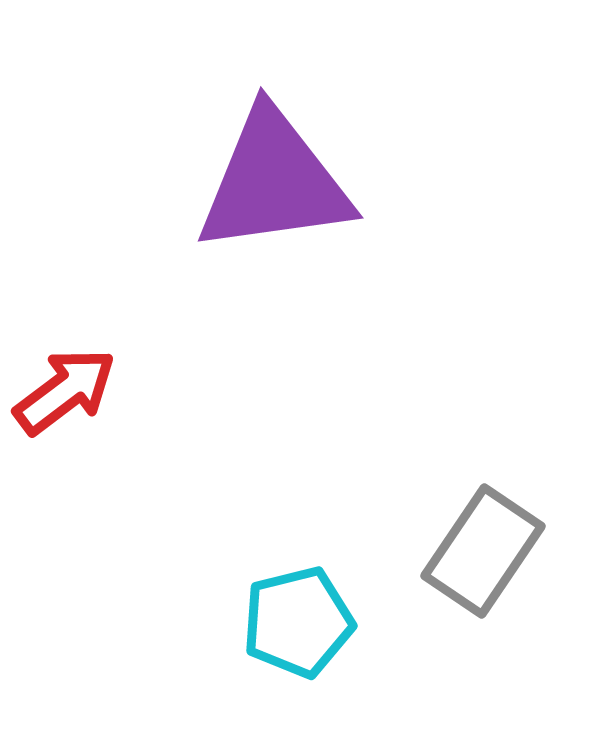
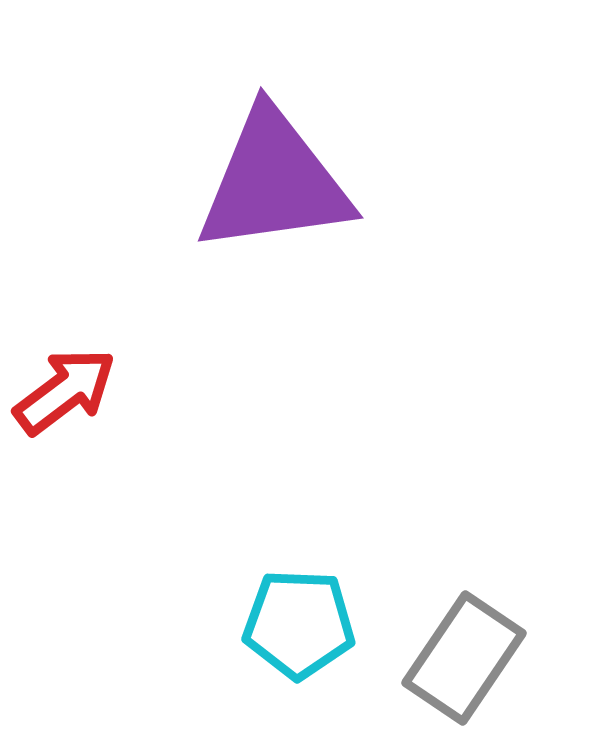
gray rectangle: moved 19 px left, 107 px down
cyan pentagon: moved 1 px right, 2 px down; rotated 16 degrees clockwise
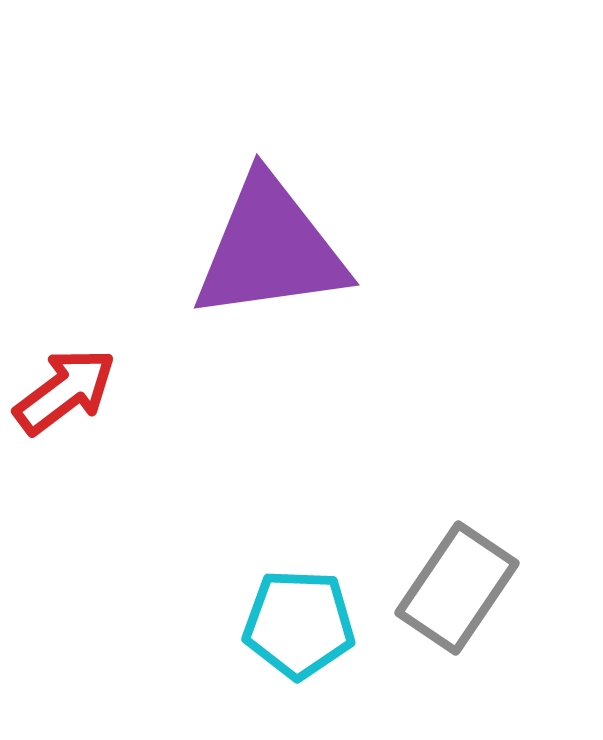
purple triangle: moved 4 px left, 67 px down
gray rectangle: moved 7 px left, 70 px up
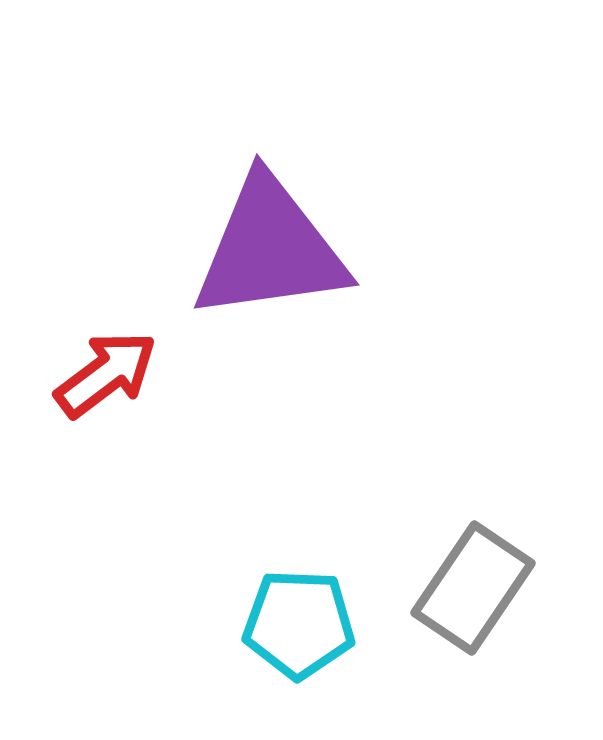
red arrow: moved 41 px right, 17 px up
gray rectangle: moved 16 px right
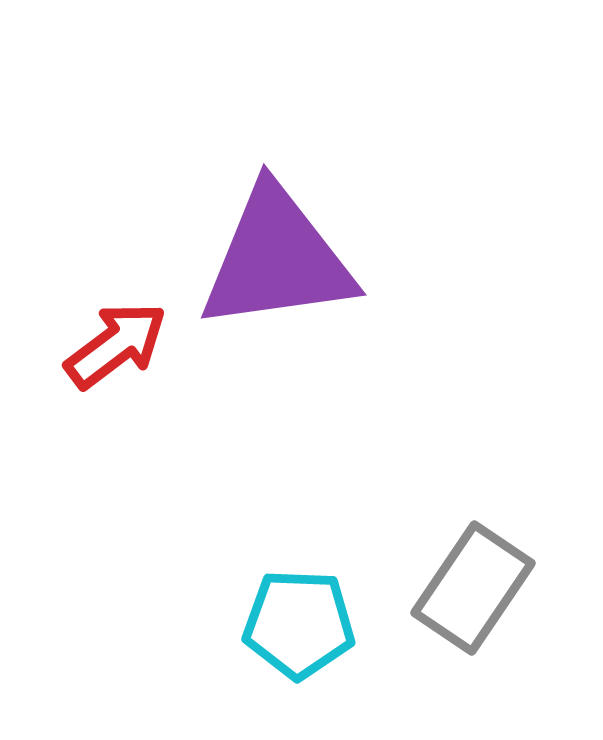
purple triangle: moved 7 px right, 10 px down
red arrow: moved 10 px right, 29 px up
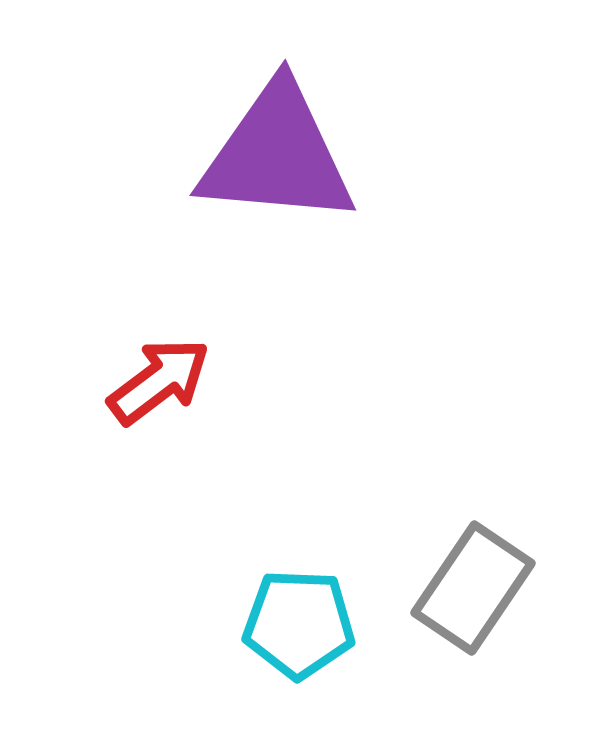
purple triangle: moved 104 px up; rotated 13 degrees clockwise
red arrow: moved 43 px right, 36 px down
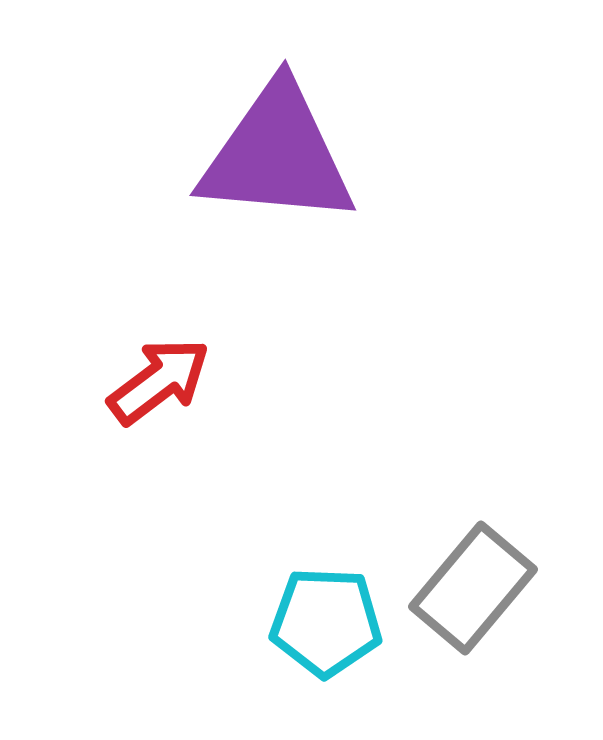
gray rectangle: rotated 6 degrees clockwise
cyan pentagon: moved 27 px right, 2 px up
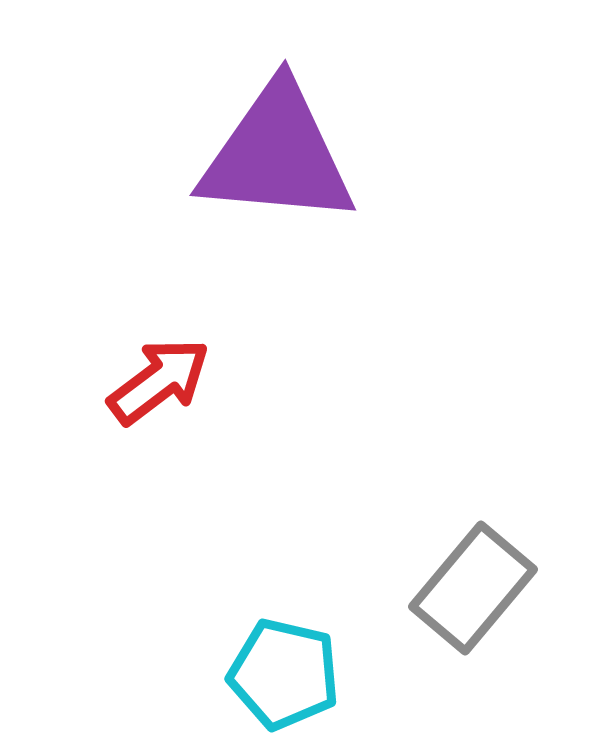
cyan pentagon: moved 42 px left, 52 px down; rotated 11 degrees clockwise
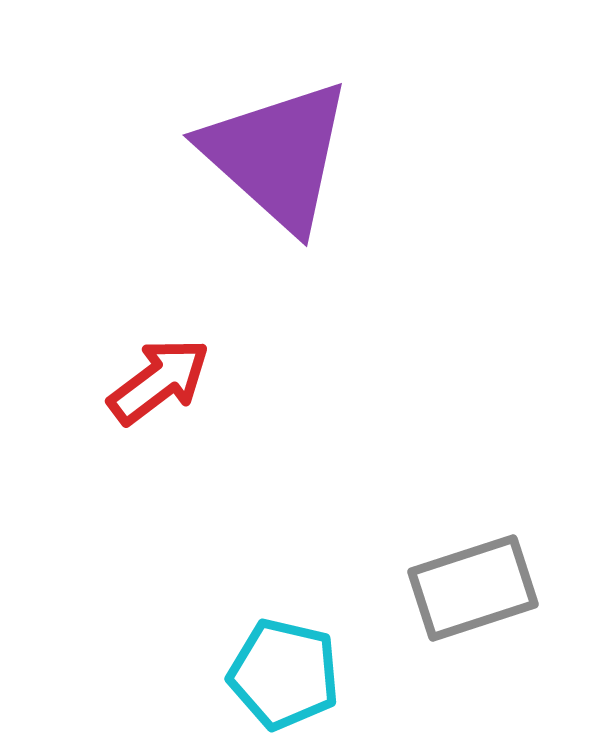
purple triangle: rotated 37 degrees clockwise
gray rectangle: rotated 32 degrees clockwise
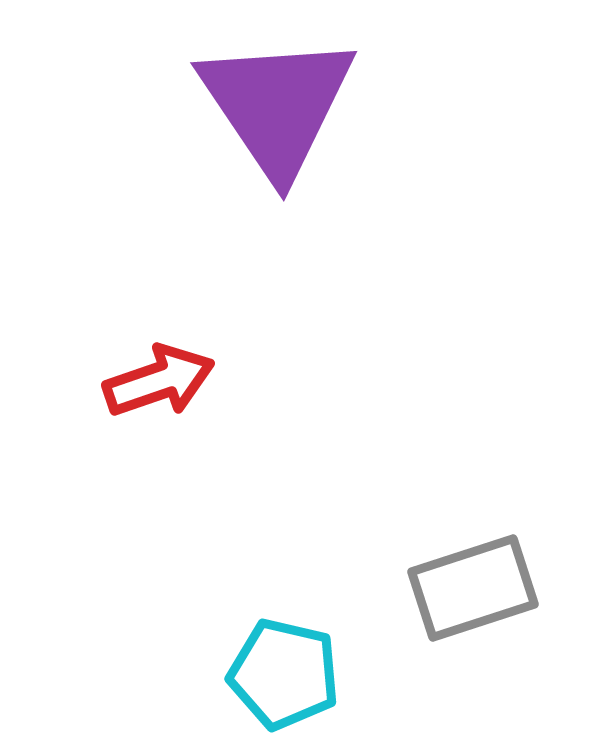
purple triangle: moved 50 px up; rotated 14 degrees clockwise
red arrow: rotated 18 degrees clockwise
